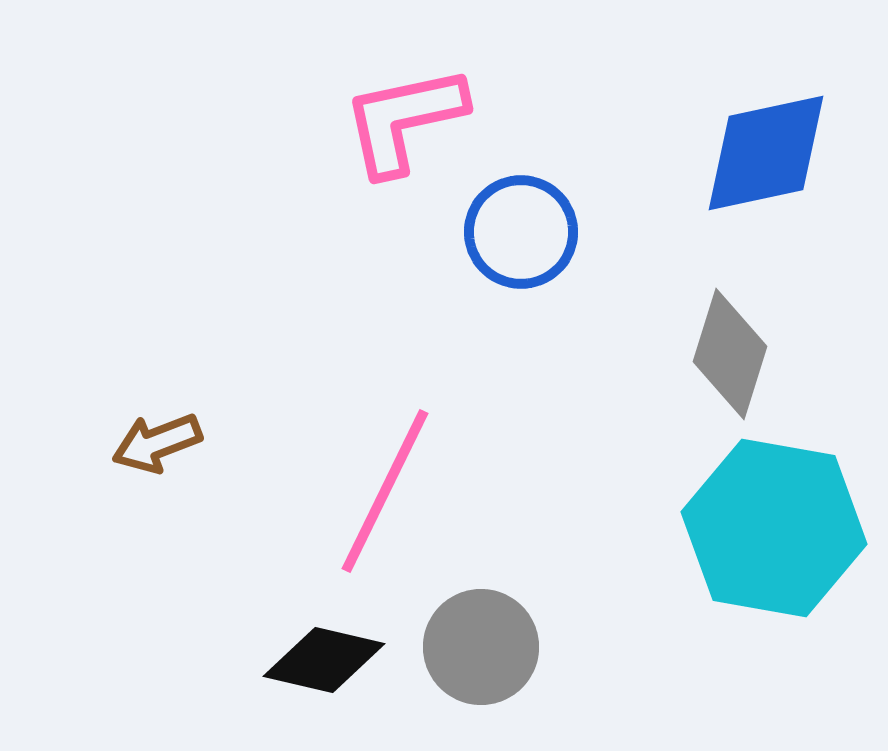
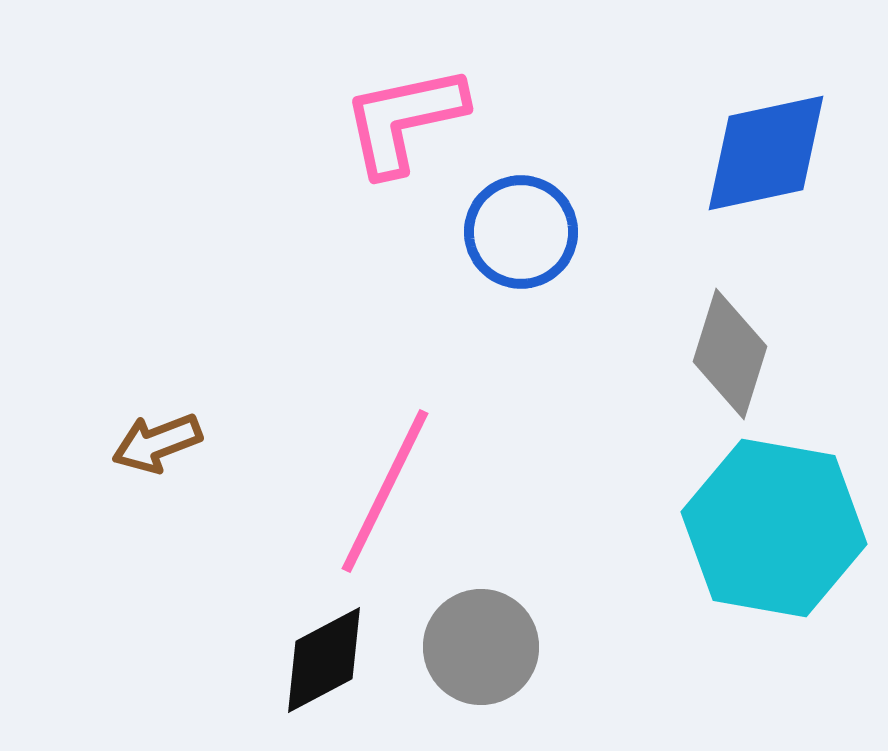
black diamond: rotated 41 degrees counterclockwise
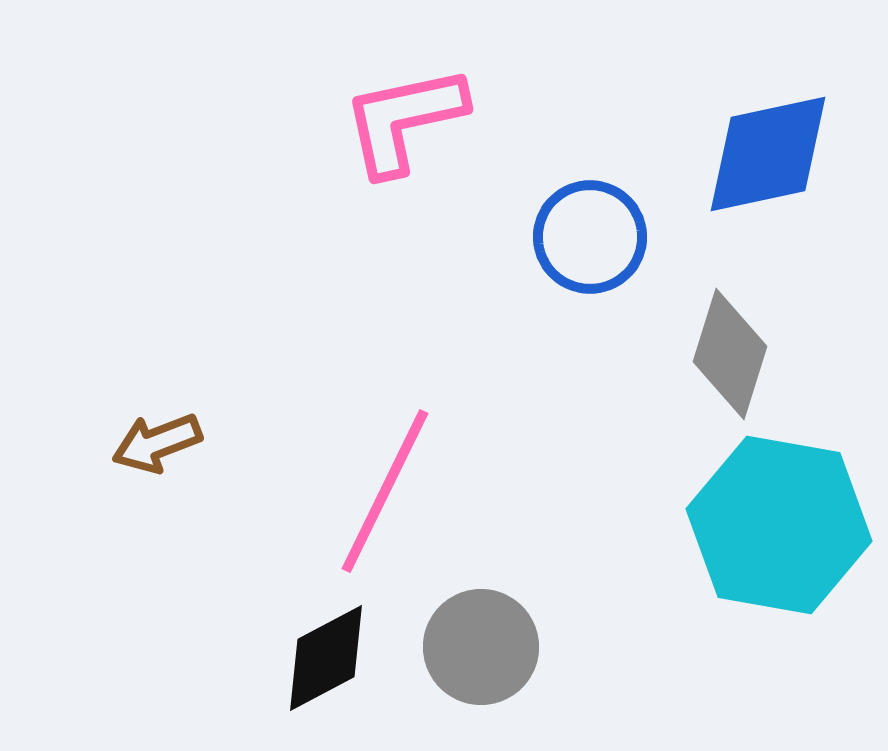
blue diamond: moved 2 px right, 1 px down
blue circle: moved 69 px right, 5 px down
cyan hexagon: moved 5 px right, 3 px up
black diamond: moved 2 px right, 2 px up
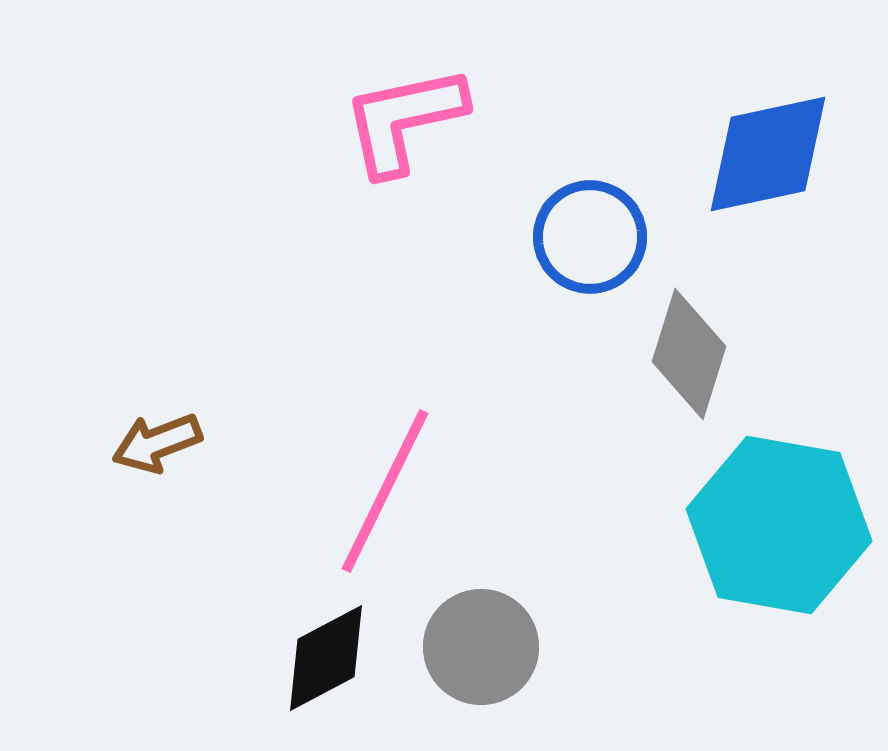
gray diamond: moved 41 px left
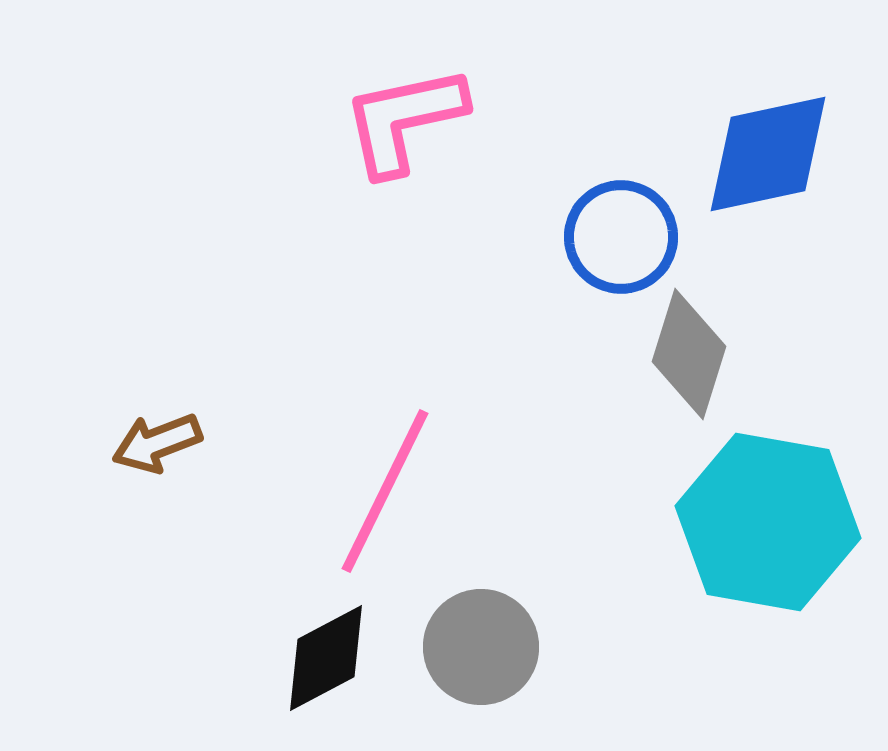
blue circle: moved 31 px right
cyan hexagon: moved 11 px left, 3 px up
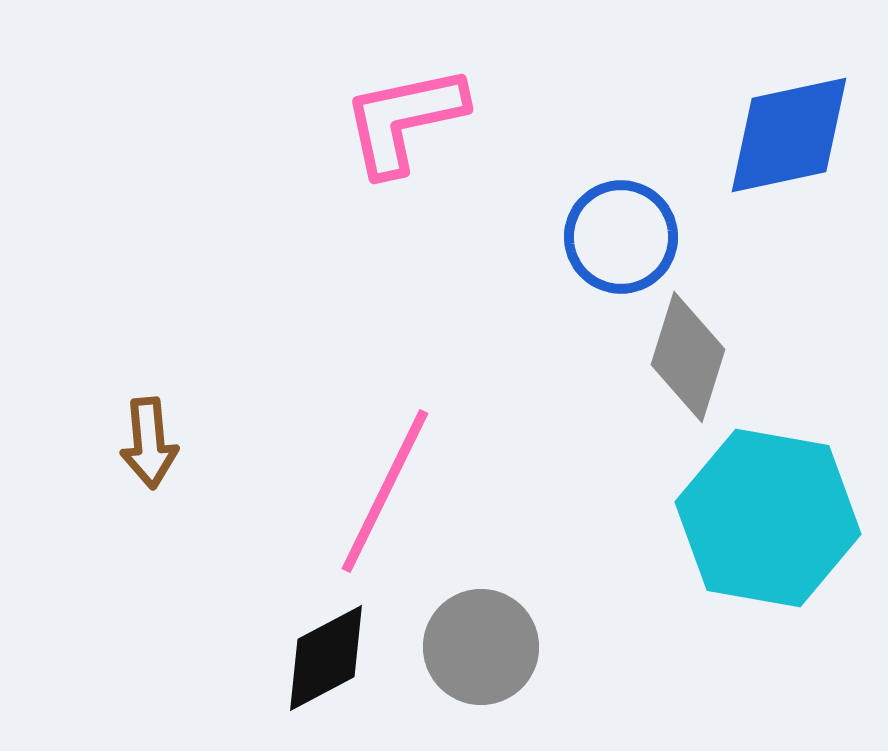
blue diamond: moved 21 px right, 19 px up
gray diamond: moved 1 px left, 3 px down
brown arrow: moved 8 px left; rotated 74 degrees counterclockwise
cyan hexagon: moved 4 px up
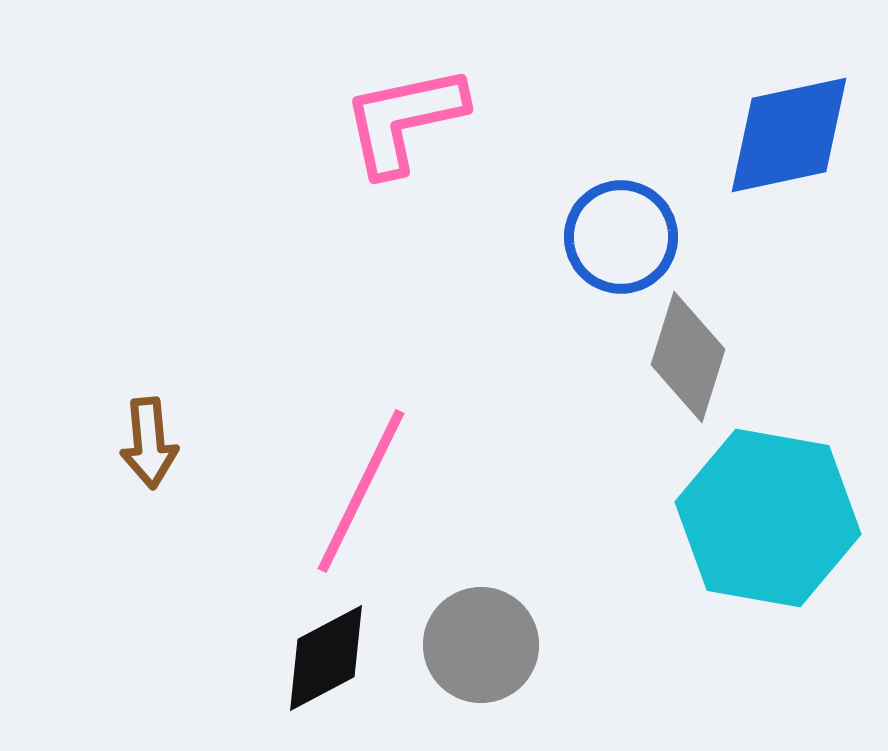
pink line: moved 24 px left
gray circle: moved 2 px up
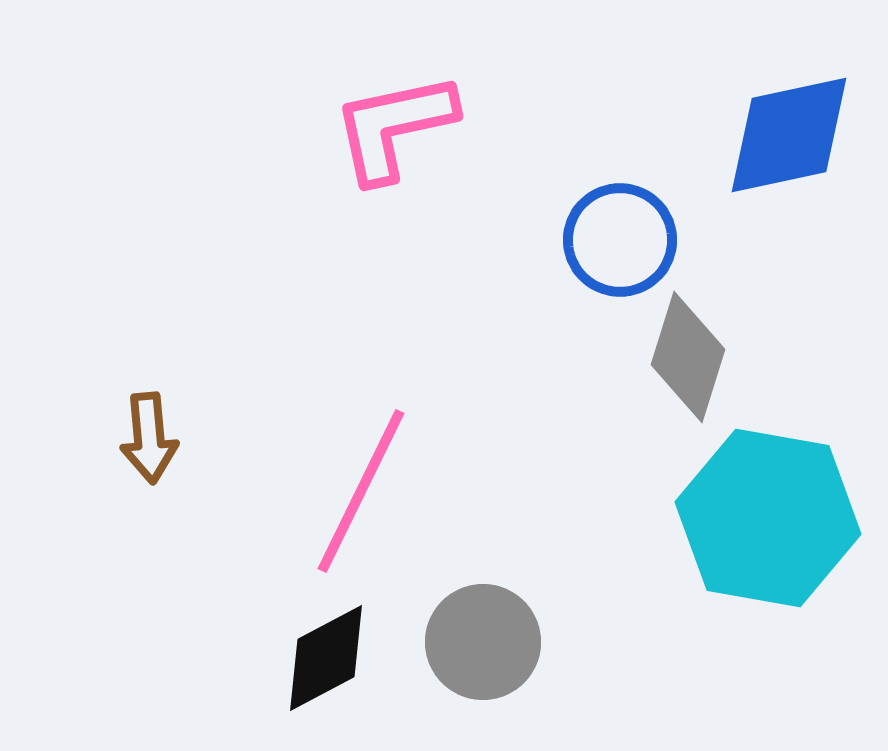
pink L-shape: moved 10 px left, 7 px down
blue circle: moved 1 px left, 3 px down
brown arrow: moved 5 px up
gray circle: moved 2 px right, 3 px up
